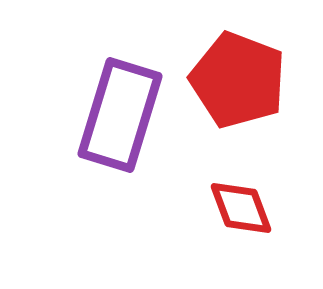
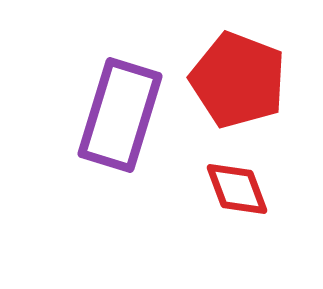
red diamond: moved 4 px left, 19 px up
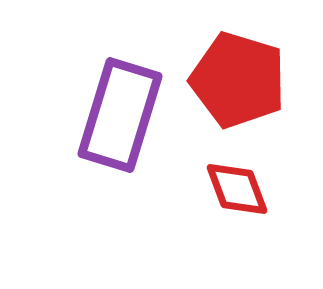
red pentagon: rotated 4 degrees counterclockwise
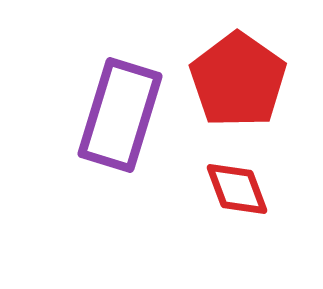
red pentagon: rotated 18 degrees clockwise
